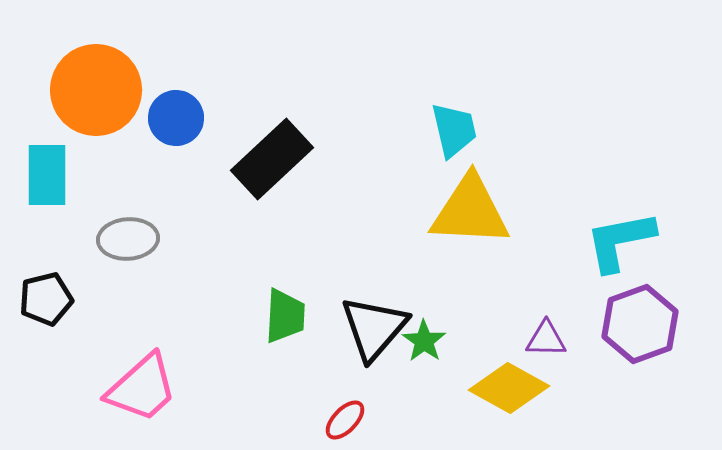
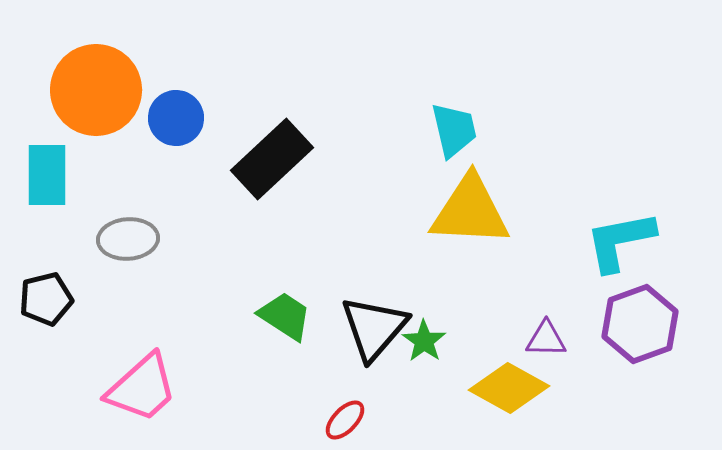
green trapezoid: rotated 60 degrees counterclockwise
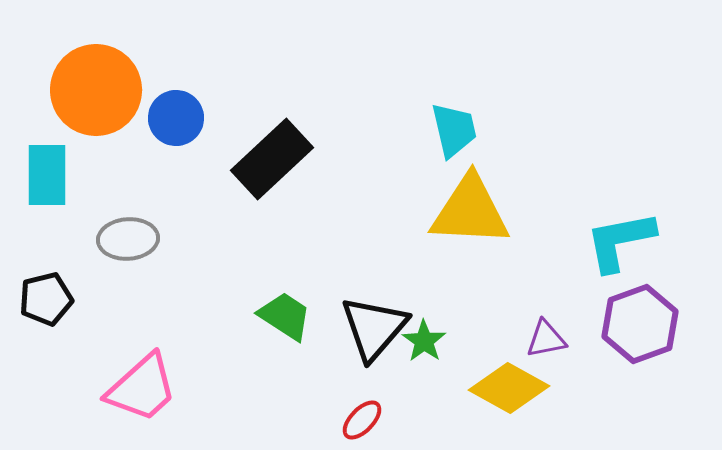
purple triangle: rotated 12 degrees counterclockwise
red ellipse: moved 17 px right
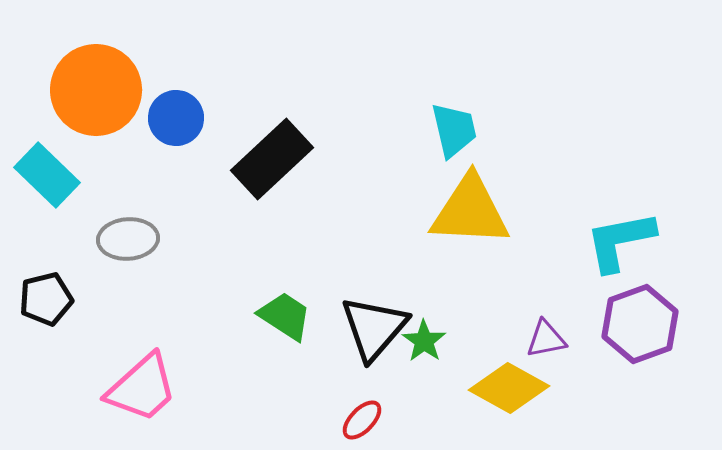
cyan rectangle: rotated 46 degrees counterclockwise
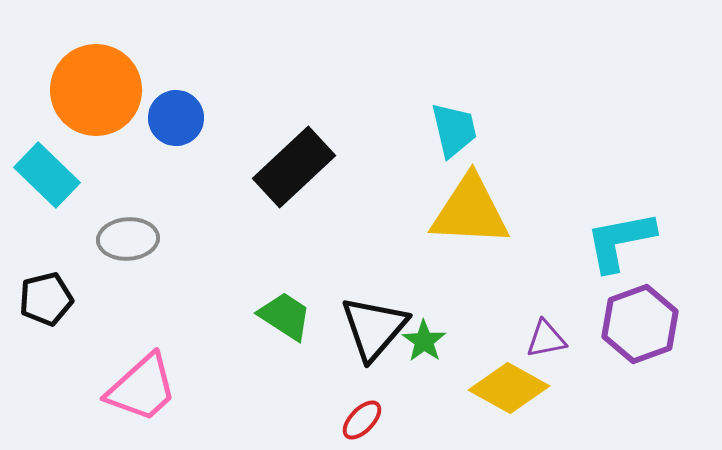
black rectangle: moved 22 px right, 8 px down
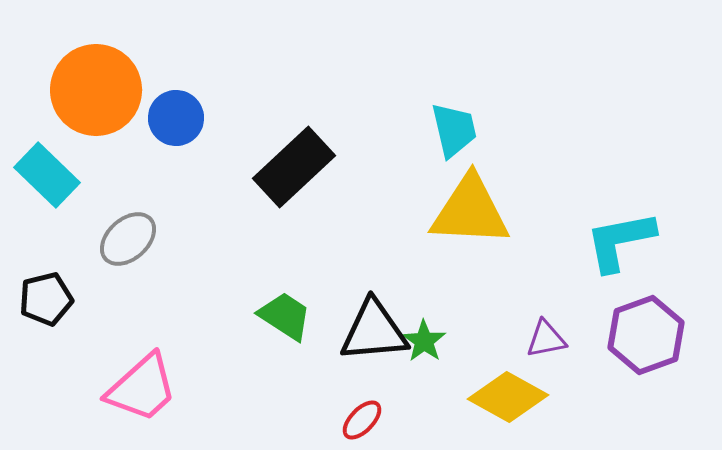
gray ellipse: rotated 38 degrees counterclockwise
purple hexagon: moved 6 px right, 11 px down
black triangle: moved 3 px down; rotated 44 degrees clockwise
yellow diamond: moved 1 px left, 9 px down
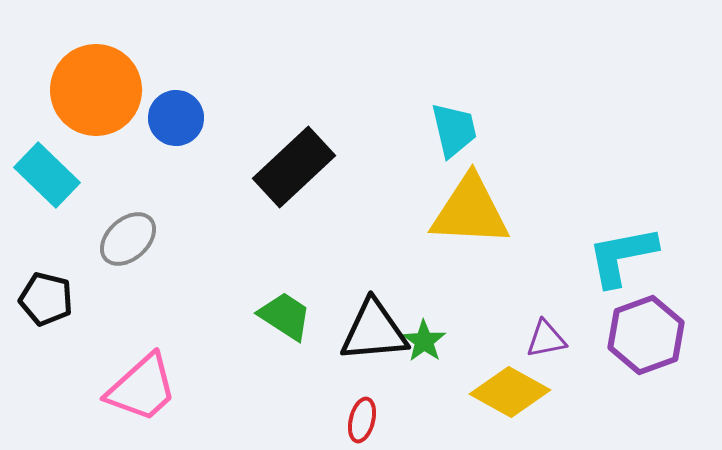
cyan L-shape: moved 2 px right, 15 px down
black pentagon: rotated 28 degrees clockwise
yellow diamond: moved 2 px right, 5 px up
red ellipse: rotated 30 degrees counterclockwise
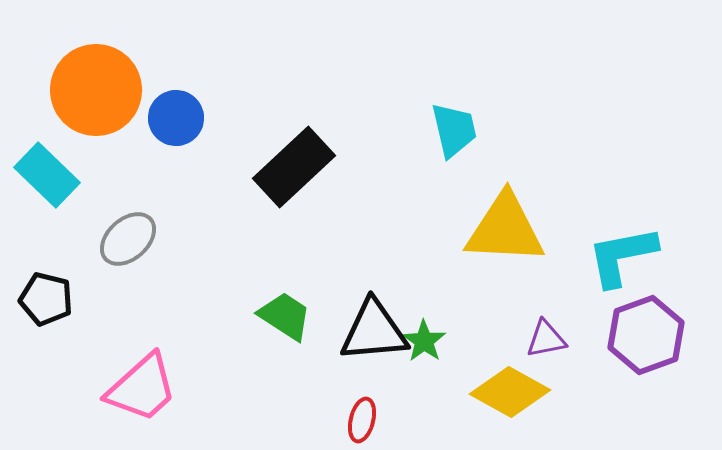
yellow triangle: moved 35 px right, 18 px down
